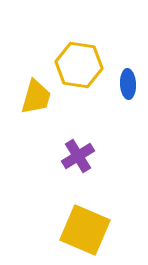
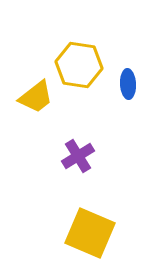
yellow trapezoid: rotated 36 degrees clockwise
yellow square: moved 5 px right, 3 px down
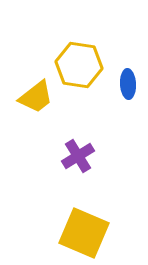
yellow square: moved 6 px left
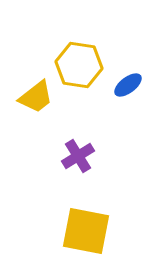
blue ellipse: moved 1 px down; rotated 56 degrees clockwise
yellow square: moved 2 px right, 2 px up; rotated 12 degrees counterclockwise
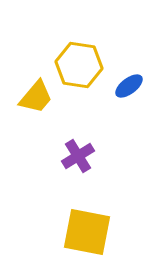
blue ellipse: moved 1 px right, 1 px down
yellow trapezoid: rotated 12 degrees counterclockwise
yellow square: moved 1 px right, 1 px down
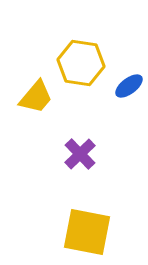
yellow hexagon: moved 2 px right, 2 px up
purple cross: moved 2 px right, 2 px up; rotated 12 degrees counterclockwise
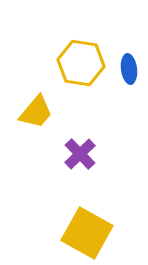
blue ellipse: moved 17 px up; rotated 60 degrees counterclockwise
yellow trapezoid: moved 15 px down
yellow square: moved 1 px down; rotated 18 degrees clockwise
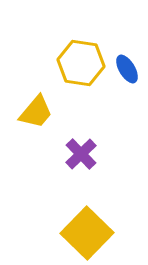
blue ellipse: moved 2 px left; rotated 24 degrees counterclockwise
purple cross: moved 1 px right
yellow square: rotated 15 degrees clockwise
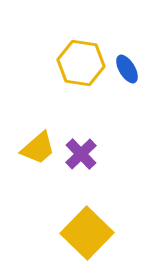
yellow trapezoid: moved 2 px right, 36 px down; rotated 9 degrees clockwise
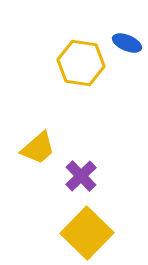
blue ellipse: moved 26 px up; rotated 36 degrees counterclockwise
purple cross: moved 22 px down
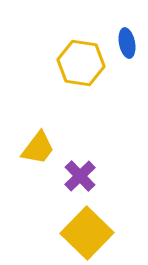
blue ellipse: rotated 56 degrees clockwise
yellow trapezoid: rotated 12 degrees counterclockwise
purple cross: moved 1 px left
